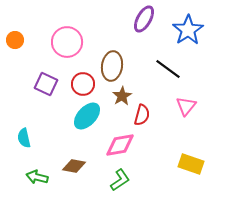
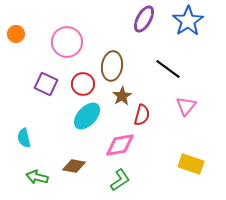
blue star: moved 9 px up
orange circle: moved 1 px right, 6 px up
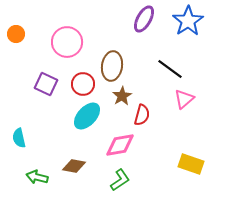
black line: moved 2 px right
pink triangle: moved 2 px left, 7 px up; rotated 10 degrees clockwise
cyan semicircle: moved 5 px left
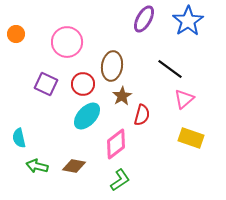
pink diamond: moved 4 px left, 1 px up; rotated 28 degrees counterclockwise
yellow rectangle: moved 26 px up
green arrow: moved 11 px up
